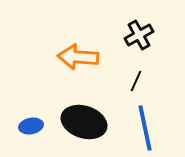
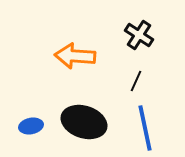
black cross: rotated 28 degrees counterclockwise
orange arrow: moved 3 px left, 1 px up
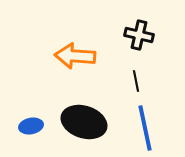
black cross: rotated 20 degrees counterclockwise
black line: rotated 35 degrees counterclockwise
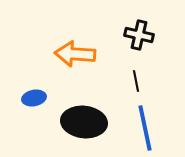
orange arrow: moved 2 px up
black ellipse: rotated 12 degrees counterclockwise
blue ellipse: moved 3 px right, 28 px up
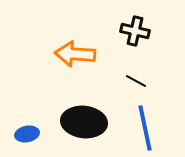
black cross: moved 4 px left, 4 px up
black line: rotated 50 degrees counterclockwise
blue ellipse: moved 7 px left, 36 px down
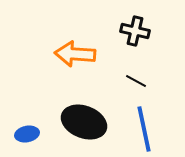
black ellipse: rotated 15 degrees clockwise
blue line: moved 1 px left, 1 px down
